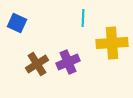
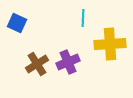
yellow cross: moved 2 px left, 1 px down
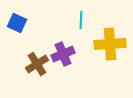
cyan line: moved 2 px left, 2 px down
purple cross: moved 5 px left, 8 px up
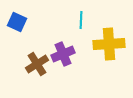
blue square: moved 1 px up
yellow cross: moved 1 px left
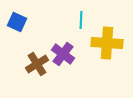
yellow cross: moved 2 px left, 1 px up; rotated 8 degrees clockwise
purple cross: rotated 30 degrees counterclockwise
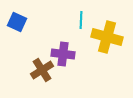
yellow cross: moved 6 px up; rotated 12 degrees clockwise
purple cross: rotated 30 degrees counterclockwise
brown cross: moved 5 px right, 6 px down
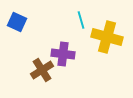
cyan line: rotated 18 degrees counterclockwise
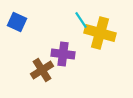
cyan line: rotated 18 degrees counterclockwise
yellow cross: moved 7 px left, 4 px up
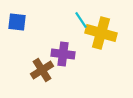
blue square: rotated 18 degrees counterclockwise
yellow cross: moved 1 px right
